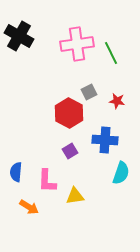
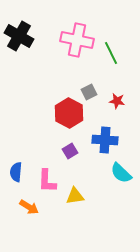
pink cross: moved 4 px up; rotated 20 degrees clockwise
cyan semicircle: rotated 115 degrees clockwise
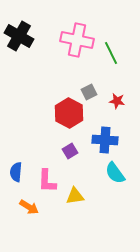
cyan semicircle: moved 6 px left; rotated 10 degrees clockwise
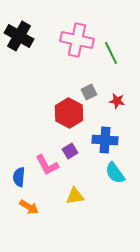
blue semicircle: moved 3 px right, 5 px down
pink L-shape: moved 16 px up; rotated 30 degrees counterclockwise
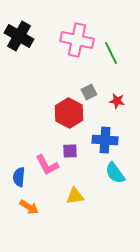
purple square: rotated 28 degrees clockwise
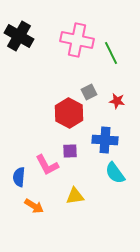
orange arrow: moved 5 px right, 1 px up
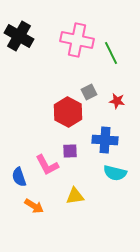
red hexagon: moved 1 px left, 1 px up
cyan semicircle: rotated 40 degrees counterclockwise
blue semicircle: rotated 24 degrees counterclockwise
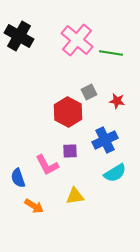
pink cross: rotated 28 degrees clockwise
green line: rotated 55 degrees counterclockwise
blue cross: rotated 30 degrees counterclockwise
cyan semicircle: rotated 45 degrees counterclockwise
blue semicircle: moved 1 px left, 1 px down
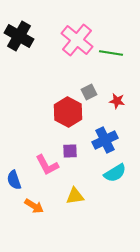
blue semicircle: moved 4 px left, 2 px down
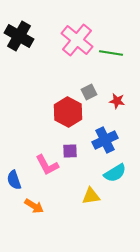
yellow triangle: moved 16 px right
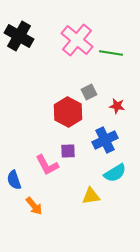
red star: moved 5 px down
purple square: moved 2 px left
orange arrow: rotated 18 degrees clockwise
